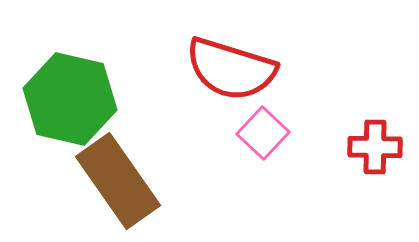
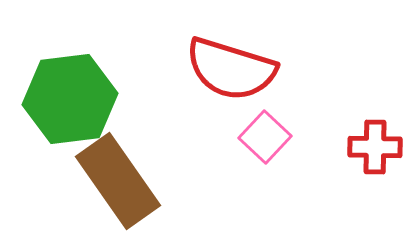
green hexagon: rotated 20 degrees counterclockwise
pink square: moved 2 px right, 4 px down
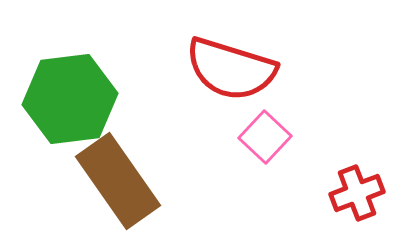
red cross: moved 18 px left, 46 px down; rotated 22 degrees counterclockwise
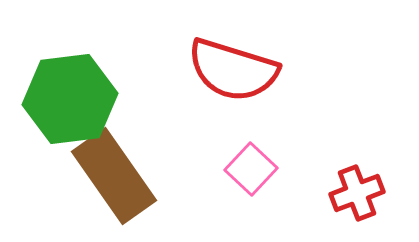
red semicircle: moved 2 px right, 1 px down
pink square: moved 14 px left, 32 px down
brown rectangle: moved 4 px left, 5 px up
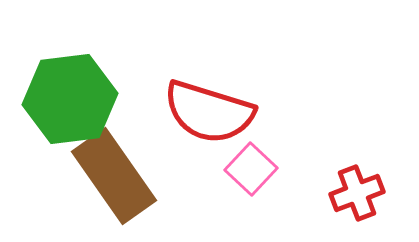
red semicircle: moved 24 px left, 42 px down
